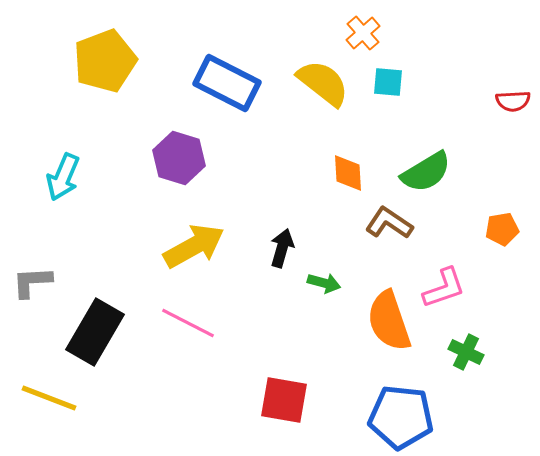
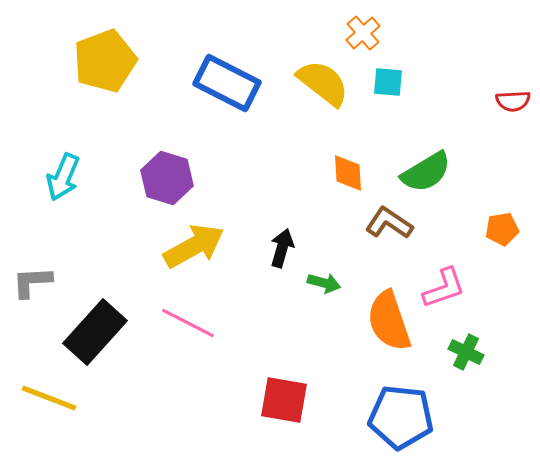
purple hexagon: moved 12 px left, 20 px down
black rectangle: rotated 12 degrees clockwise
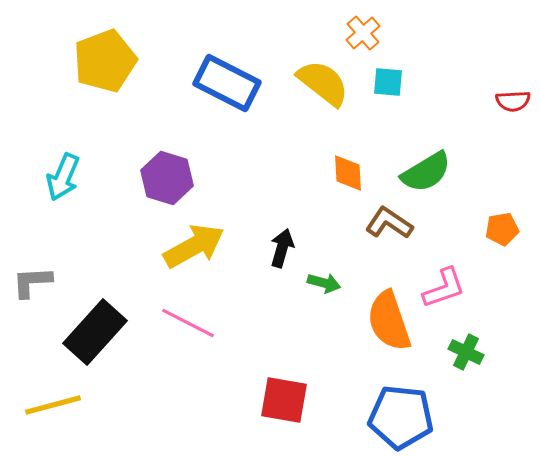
yellow line: moved 4 px right, 7 px down; rotated 36 degrees counterclockwise
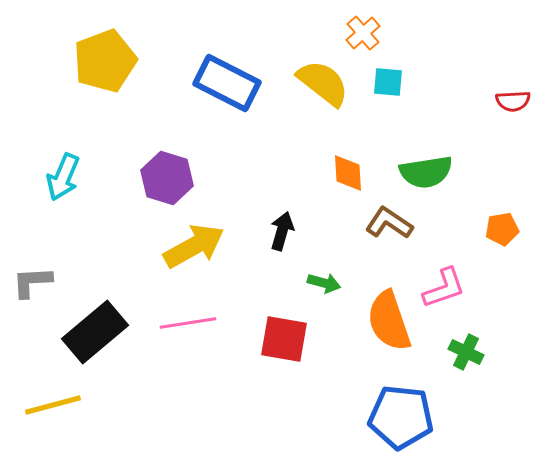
green semicircle: rotated 22 degrees clockwise
black arrow: moved 17 px up
pink line: rotated 36 degrees counterclockwise
black rectangle: rotated 8 degrees clockwise
red square: moved 61 px up
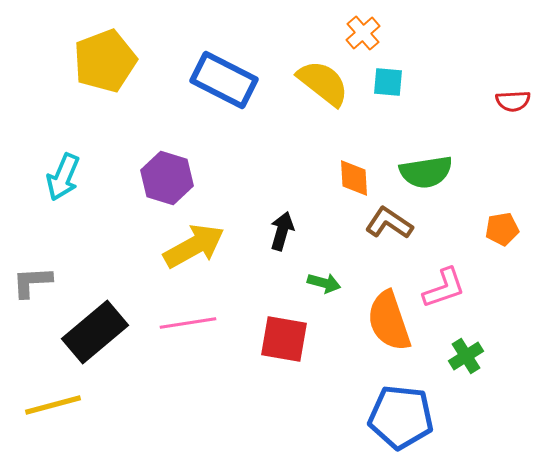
blue rectangle: moved 3 px left, 3 px up
orange diamond: moved 6 px right, 5 px down
green cross: moved 4 px down; rotated 32 degrees clockwise
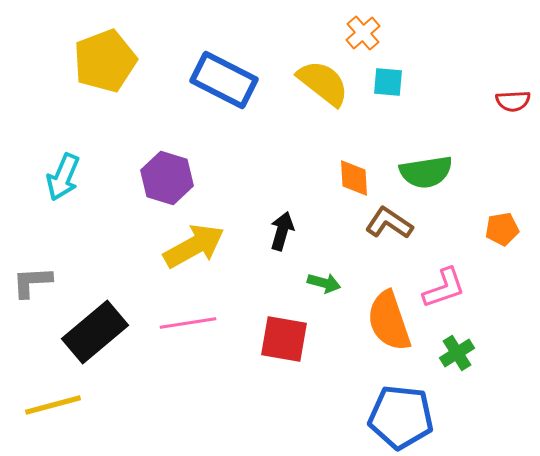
green cross: moved 9 px left, 3 px up
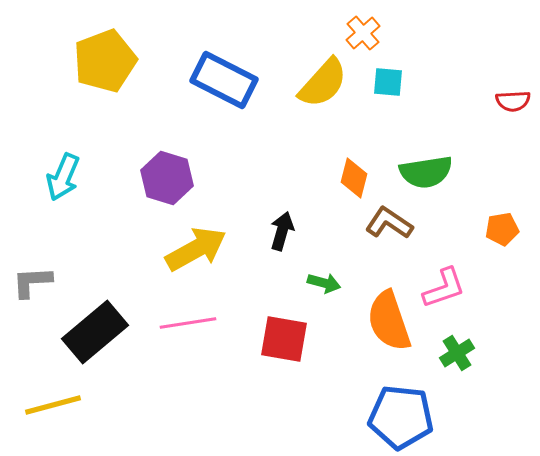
yellow semicircle: rotated 94 degrees clockwise
orange diamond: rotated 18 degrees clockwise
yellow arrow: moved 2 px right, 3 px down
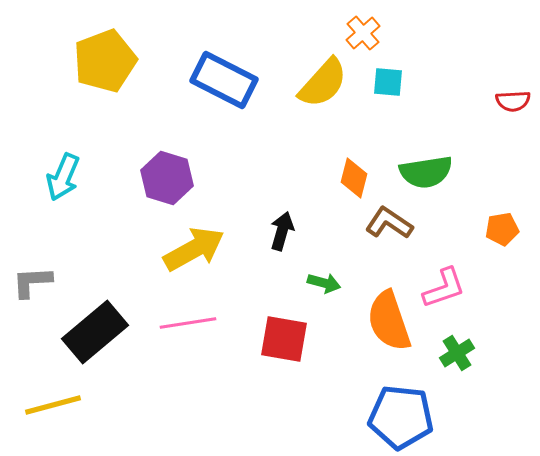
yellow arrow: moved 2 px left
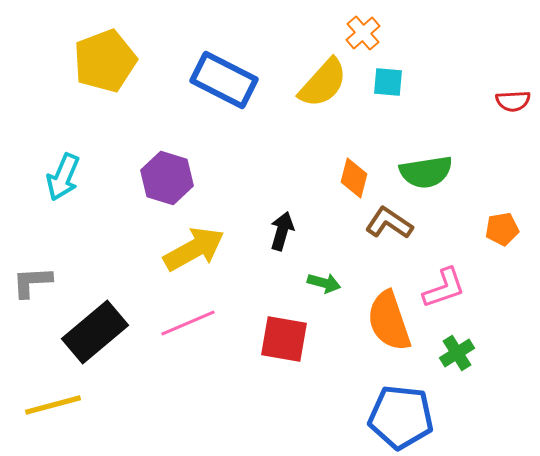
pink line: rotated 14 degrees counterclockwise
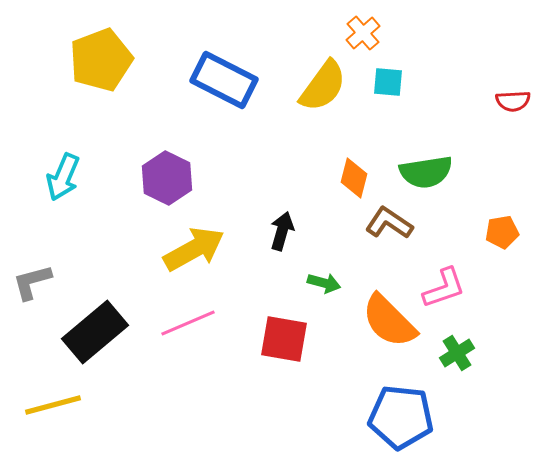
yellow pentagon: moved 4 px left, 1 px up
yellow semicircle: moved 3 px down; rotated 6 degrees counterclockwise
purple hexagon: rotated 9 degrees clockwise
orange pentagon: moved 3 px down
gray L-shape: rotated 12 degrees counterclockwise
orange semicircle: rotated 26 degrees counterclockwise
